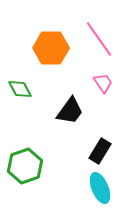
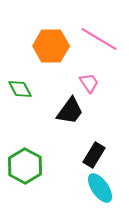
pink line: rotated 24 degrees counterclockwise
orange hexagon: moved 2 px up
pink trapezoid: moved 14 px left
black rectangle: moved 6 px left, 4 px down
green hexagon: rotated 12 degrees counterclockwise
cyan ellipse: rotated 12 degrees counterclockwise
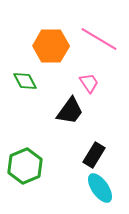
green diamond: moved 5 px right, 8 px up
green hexagon: rotated 8 degrees clockwise
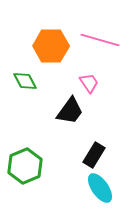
pink line: moved 1 px right, 1 px down; rotated 15 degrees counterclockwise
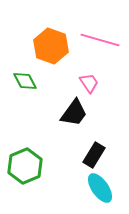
orange hexagon: rotated 20 degrees clockwise
black trapezoid: moved 4 px right, 2 px down
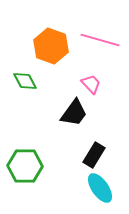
pink trapezoid: moved 2 px right, 1 px down; rotated 10 degrees counterclockwise
green hexagon: rotated 24 degrees clockwise
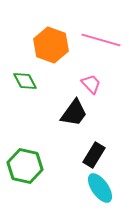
pink line: moved 1 px right
orange hexagon: moved 1 px up
green hexagon: rotated 12 degrees clockwise
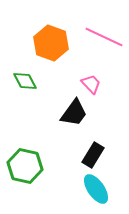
pink line: moved 3 px right, 3 px up; rotated 9 degrees clockwise
orange hexagon: moved 2 px up
black rectangle: moved 1 px left
cyan ellipse: moved 4 px left, 1 px down
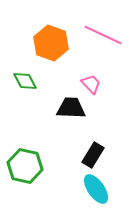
pink line: moved 1 px left, 2 px up
black trapezoid: moved 3 px left, 5 px up; rotated 124 degrees counterclockwise
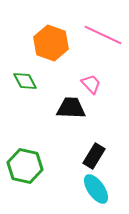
black rectangle: moved 1 px right, 1 px down
